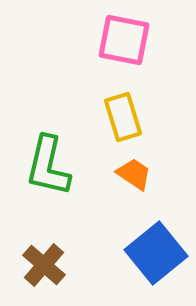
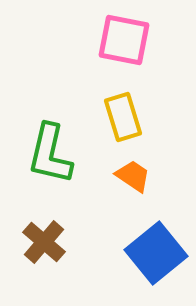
green L-shape: moved 2 px right, 12 px up
orange trapezoid: moved 1 px left, 2 px down
brown cross: moved 23 px up
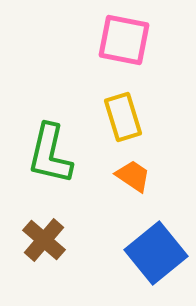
brown cross: moved 2 px up
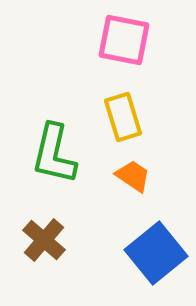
green L-shape: moved 4 px right
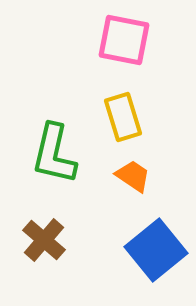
blue square: moved 3 px up
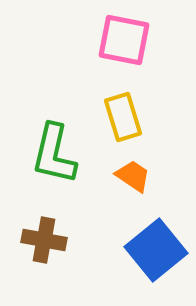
brown cross: rotated 30 degrees counterclockwise
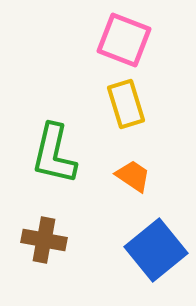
pink square: rotated 10 degrees clockwise
yellow rectangle: moved 3 px right, 13 px up
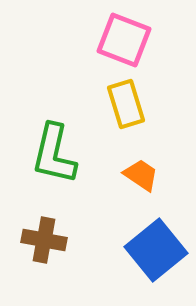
orange trapezoid: moved 8 px right, 1 px up
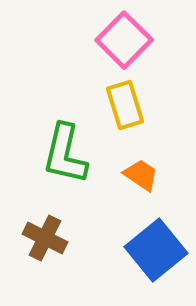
pink square: rotated 24 degrees clockwise
yellow rectangle: moved 1 px left, 1 px down
green L-shape: moved 11 px right
brown cross: moved 1 px right, 2 px up; rotated 15 degrees clockwise
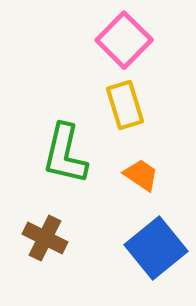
blue square: moved 2 px up
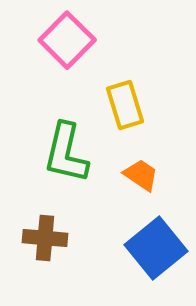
pink square: moved 57 px left
green L-shape: moved 1 px right, 1 px up
brown cross: rotated 21 degrees counterclockwise
